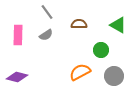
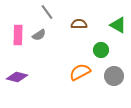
gray semicircle: moved 7 px left
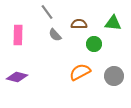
green triangle: moved 5 px left, 2 px up; rotated 24 degrees counterclockwise
gray semicircle: moved 16 px right; rotated 80 degrees clockwise
green circle: moved 7 px left, 6 px up
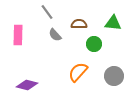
orange semicircle: moved 2 px left; rotated 20 degrees counterclockwise
purple diamond: moved 10 px right, 8 px down
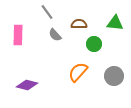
green triangle: moved 2 px right
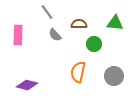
orange semicircle: rotated 30 degrees counterclockwise
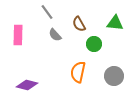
brown semicircle: rotated 119 degrees counterclockwise
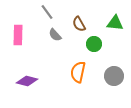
purple diamond: moved 4 px up
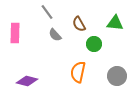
pink rectangle: moved 3 px left, 2 px up
gray circle: moved 3 px right
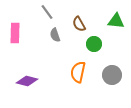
green triangle: moved 1 px right, 2 px up
gray semicircle: rotated 24 degrees clockwise
gray circle: moved 5 px left, 1 px up
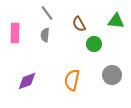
gray line: moved 1 px down
gray semicircle: moved 10 px left; rotated 24 degrees clockwise
orange semicircle: moved 6 px left, 8 px down
purple diamond: rotated 35 degrees counterclockwise
